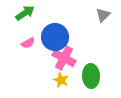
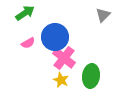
pink cross: rotated 10 degrees clockwise
green ellipse: rotated 10 degrees clockwise
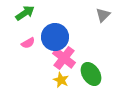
green ellipse: moved 2 px up; rotated 40 degrees counterclockwise
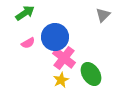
yellow star: rotated 21 degrees clockwise
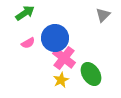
blue circle: moved 1 px down
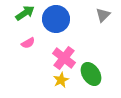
blue circle: moved 1 px right, 19 px up
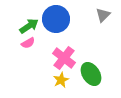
green arrow: moved 4 px right, 13 px down
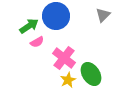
blue circle: moved 3 px up
pink semicircle: moved 9 px right, 1 px up
yellow star: moved 7 px right
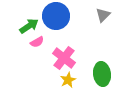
green ellipse: moved 11 px right; rotated 25 degrees clockwise
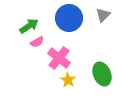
blue circle: moved 13 px right, 2 px down
pink cross: moved 5 px left
green ellipse: rotated 15 degrees counterclockwise
yellow star: rotated 14 degrees counterclockwise
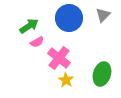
green ellipse: rotated 40 degrees clockwise
yellow star: moved 2 px left
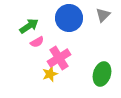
pink cross: rotated 20 degrees clockwise
yellow star: moved 16 px left, 6 px up; rotated 21 degrees clockwise
